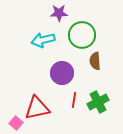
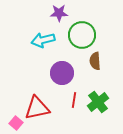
green cross: rotated 10 degrees counterclockwise
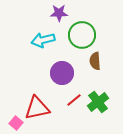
red line: rotated 42 degrees clockwise
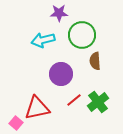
purple circle: moved 1 px left, 1 px down
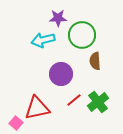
purple star: moved 1 px left, 5 px down
